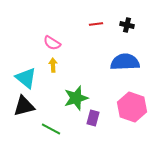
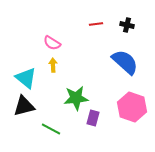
blue semicircle: rotated 44 degrees clockwise
green star: rotated 10 degrees clockwise
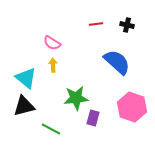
blue semicircle: moved 8 px left
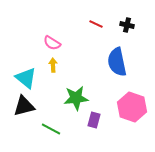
red line: rotated 32 degrees clockwise
blue semicircle: rotated 144 degrees counterclockwise
purple rectangle: moved 1 px right, 2 px down
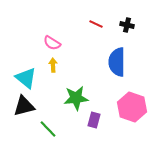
blue semicircle: rotated 12 degrees clockwise
green line: moved 3 px left; rotated 18 degrees clockwise
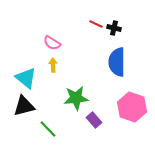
black cross: moved 13 px left, 3 px down
purple rectangle: rotated 56 degrees counterclockwise
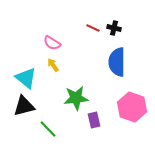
red line: moved 3 px left, 4 px down
yellow arrow: rotated 32 degrees counterclockwise
purple rectangle: rotated 28 degrees clockwise
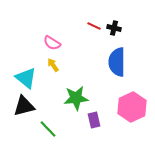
red line: moved 1 px right, 2 px up
pink hexagon: rotated 16 degrees clockwise
